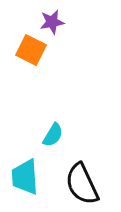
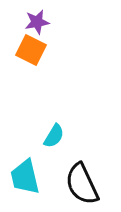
purple star: moved 15 px left
cyan semicircle: moved 1 px right, 1 px down
cyan trapezoid: rotated 9 degrees counterclockwise
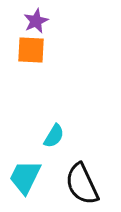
purple star: moved 1 px left, 1 px up; rotated 15 degrees counterclockwise
orange square: rotated 24 degrees counterclockwise
cyan trapezoid: rotated 39 degrees clockwise
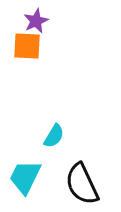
orange square: moved 4 px left, 4 px up
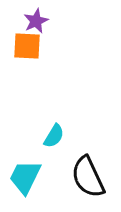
black semicircle: moved 6 px right, 7 px up
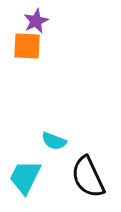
cyan semicircle: moved 5 px down; rotated 80 degrees clockwise
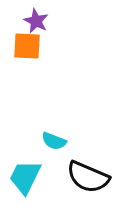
purple star: rotated 20 degrees counterclockwise
black semicircle: rotated 42 degrees counterclockwise
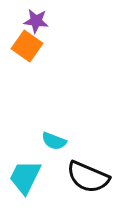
purple star: rotated 20 degrees counterclockwise
orange square: rotated 32 degrees clockwise
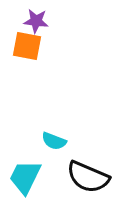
orange square: rotated 24 degrees counterclockwise
